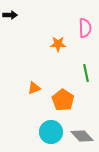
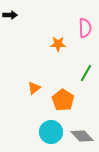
green line: rotated 42 degrees clockwise
orange triangle: rotated 16 degrees counterclockwise
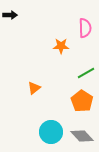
orange star: moved 3 px right, 2 px down
green line: rotated 30 degrees clockwise
orange pentagon: moved 19 px right, 1 px down
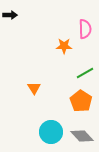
pink semicircle: moved 1 px down
orange star: moved 3 px right
green line: moved 1 px left
orange triangle: rotated 24 degrees counterclockwise
orange pentagon: moved 1 px left
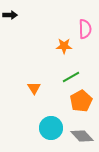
green line: moved 14 px left, 4 px down
orange pentagon: rotated 10 degrees clockwise
cyan circle: moved 4 px up
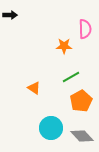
orange triangle: rotated 24 degrees counterclockwise
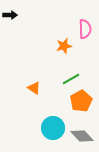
orange star: rotated 14 degrees counterclockwise
green line: moved 2 px down
cyan circle: moved 2 px right
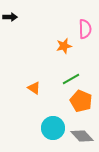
black arrow: moved 2 px down
orange pentagon: rotated 20 degrees counterclockwise
